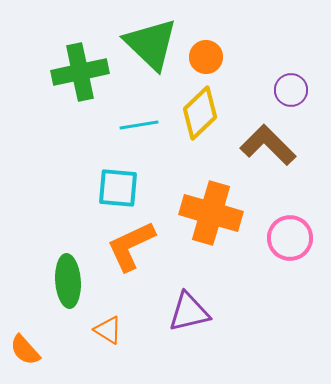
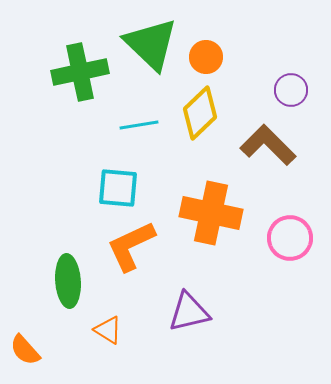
orange cross: rotated 4 degrees counterclockwise
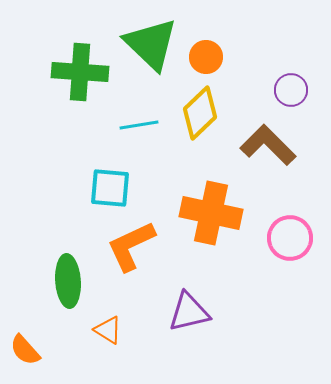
green cross: rotated 16 degrees clockwise
cyan square: moved 8 px left
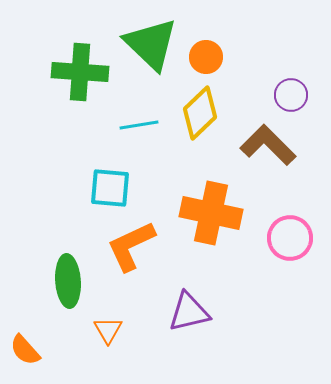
purple circle: moved 5 px down
orange triangle: rotated 28 degrees clockwise
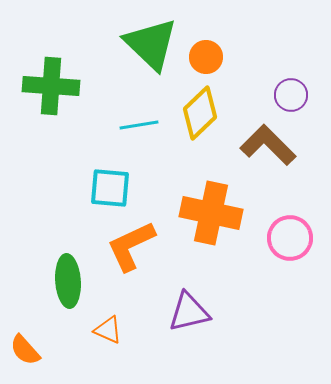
green cross: moved 29 px left, 14 px down
orange triangle: rotated 36 degrees counterclockwise
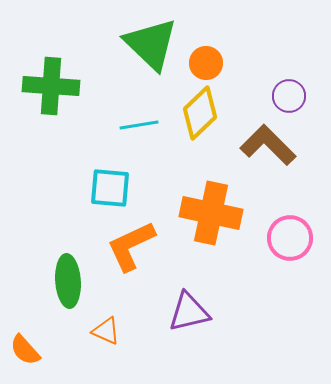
orange circle: moved 6 px down
purple circle: moved 2 px left, 1 px down
orange triangle: moved 2 px left, 1 px down
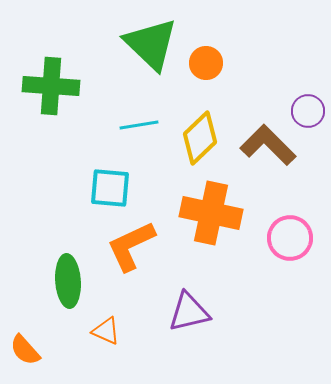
purple circle: moved 19 px right, 15 px down
yellow diamond: moved 25 px down
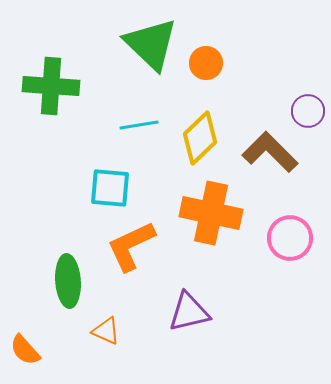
brown L-shape: moved 2 px right, 7 px down
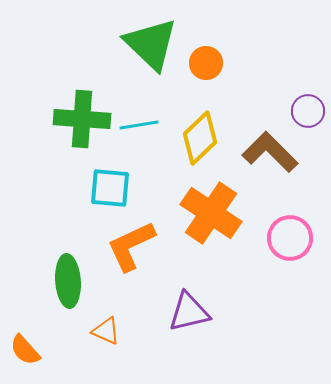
green cross: moved 31 px right, 33 px down
orange cross: rotated 22 degrees clockwise
